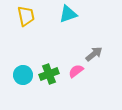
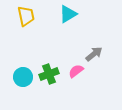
cyan triangle: rotated 12 degrees counterclockwise
cyan circle: moved 2 px down
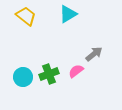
yellow trapezoid: rotated 40 degrees counterclockwise
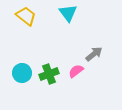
cyan triangle: moved 1 px up; rotated 36 degrees counterclockwise
cyan circle: moved 1 px left, 4 px up
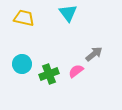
yellow trapezoid: moved 2 px left, 2 px down; rotated 25 degrees counterclockwise
cyan circle: moved 9 px up
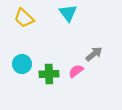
yellow trapezoid: rotated 150 degrees counterclockwise
green cross: rotated 18 degrees clockwise
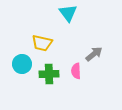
yellow trapezoid: moved 18 px right, 25 px down; rotated 30 degrees counterclockwise
pink semicircle: rotated 56 degrees counterclockwise
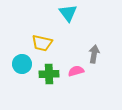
gray arrow: rotated 42 degrees counterclockwise
pink semicircle: rotated 77 degrees clockwise
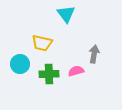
cyan triangle: moved 2 px left, 1 px down
cyan circle: moved 2 px left
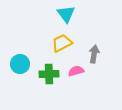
yellow trapezoid: moved 20 px right; rotated 140 degrees clockwise
